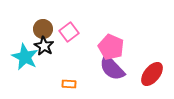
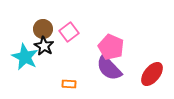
purple semicircle: moved 3 px left
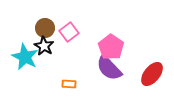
brown circle: moved 2 px right, 1 px up
pink pentagon: rotated 10 degrees clockwise
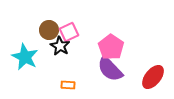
brown circle: moved 4 px right, 2 px down
pink square: rotated 12 degrees clockwise
black star: moved 16 px right
purple semicircle: moved 1 px right, 1 px down
red ellipse: moved 1 px right, 3 px down
orange rectangle: moved 1 px left, 1 px down
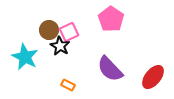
pink pentagon: moved 28 px up
orange rectangle: rotated 24 degrees clockwise
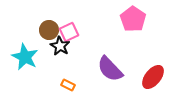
pink pentagon: moved 22 px right
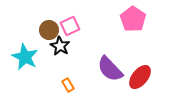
pink square: moved 1 px right, 6 px up
red ellipse: moved 13 px left
orange rectangle: rotated 32 degrees clockwise
